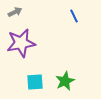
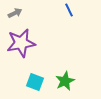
gray arrow: moved 1 px down
blue line: moved 5 px left, 6 px up
cyan square: rotated 24 degrees clockwise
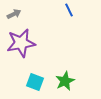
gray arrow: moved 1 px left, 1 px down
